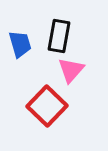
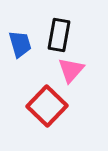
black rectangle: moved 1 px up
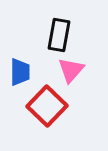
blue trapezoid: moved 28 px down; rotated 16 degrees clockwise
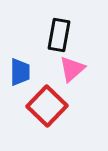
pink triangle: moved 1 px right, 1 px up; rotated 8 degrees clockwise
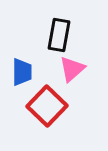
blue trapezoid: moved 2 px right
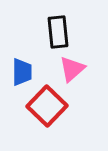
black rectangle: moved 1 px left, 3 px up; rotated 16 degrees counterclockwise
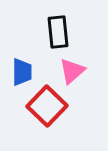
pink triangle: moved 2 px down
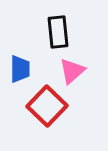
blue trapezoid: moved 2 px left, 3 px up
